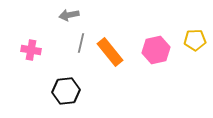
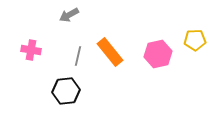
gray arrow: rotated 18 degrees counterclockwise
gray line: moved 3 px left, 13 px down
pink hexagon: moved 2 px right, 4 px down
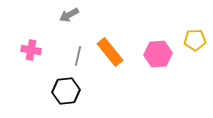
pink hexagon: rotated 8 degrees clockwise
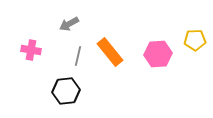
gray arrow: moved 9 px down
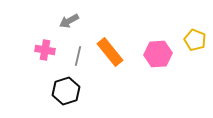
gray arrow: moved 3 px up
yellow pentagon: rotated 25 degrees clockwise
pink cross: moved 14 px right
black hexagon: rotated 12 degrees counterclockwise
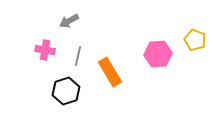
orange rectangle: moved 20 px down; rotated 8 degrees clockwise
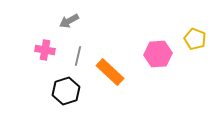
yellow pentagon: moved 1 px up
orange rectangle: rotated 16 degrees counterclockwise
